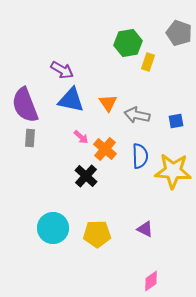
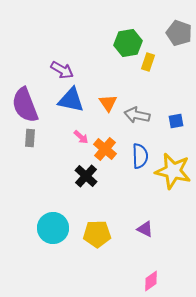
yellow star: rotated 9 degrees clockwise
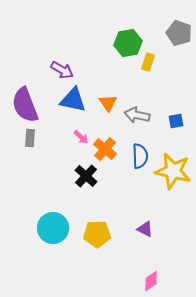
blue triangle: moved 2 px right
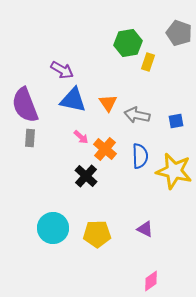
yellow star: moved 1 px right
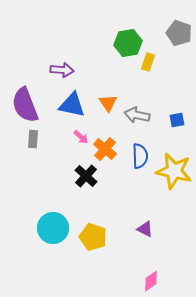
purple arrow: rotated 25 degrees counterclockwise
blue triangle: moved 1 px left, 5 px down
blue square: moved 1 px right, 1 px up
gray rectangle: moved 3 px right, 1 px down
yellow pentagon: moved 4 px left, 3 px down; rotated 20 degrees clockwise
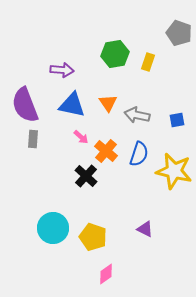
green hexagon: moved 13 px left, 11 px down
orange cross: moved 1 px right, 2 px down
blue semicircle: moved 1 px left, 2 px up; rotated 20 degrees clockwise
pink diamond: moved 45 px left, 7 px up
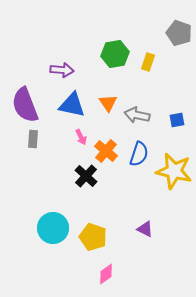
pink arrow: rotated 21 degrees clockwise
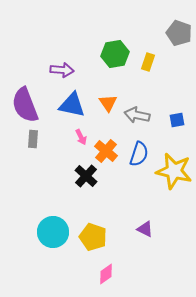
cyan circle: moved 4 px down
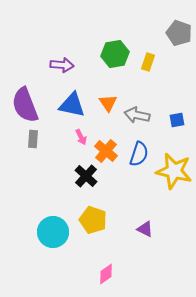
purple arrow: moved 5 px up
yellow pentagon: moved 17 px up
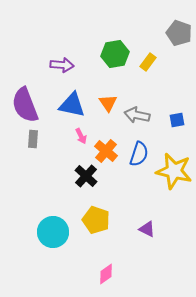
yellow rectangle: rotated 18 degrees clockwise
pink arrow: moved 1 px up
yellow pentagon: moved 3 px right
purple triangle: moved 2 px right
